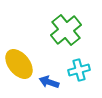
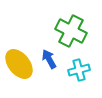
green cross: moved 5 px right, 1 px down; rotated 24 degrees counterclockwise
blue arrow: moved 23 px up; rotated 42 degrees clockwise
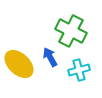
blue arrow: moved 1 px right, 2 px up
yellow ellipse: rotated 8 degrees counterclockwise
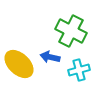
blue arrow: rotated 48 degrees counterclockwise
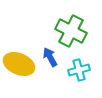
blue arrow: rotated 48 degrees clockwise
yellow ellipse: rotated 20 degrees counterclockwise
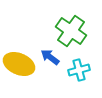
green cross: rotated 8 degrees clockwise
blue arrow: rotated 24 degrees counterclockwise
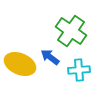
yellow ellipse: moved 1 px right
cyan cross: rotated 10 degrees clockwise
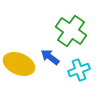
yellow ellipse: moved 1 px left
cyan cross: rotated 15 degrees counterclockwise
